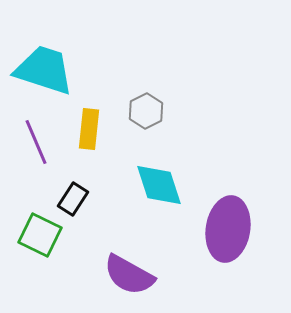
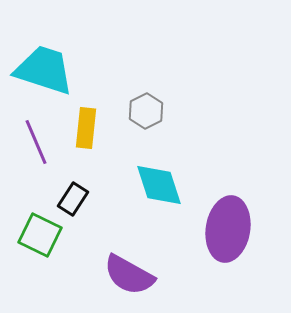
yellow rectangle: moved 3 px left, 1 px up
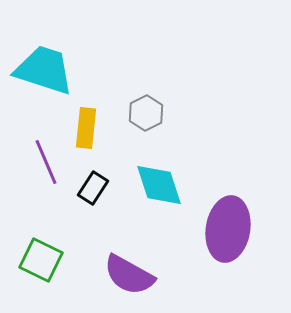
gray hexagon: moved 2 px down
purple line: moved 10 px right, 20 px down
black rectangle: moved 20 px right, 11 px up
green square: moved 1 px right, 25 px down
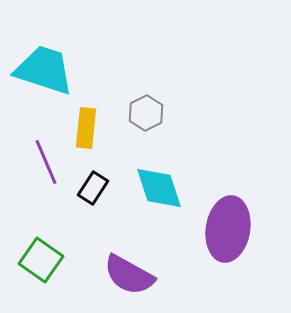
cyan diamond: moved 3 px down
green square: rotated 9 degrees clockwise
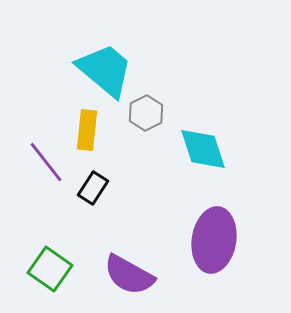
cyan trapezoid: moved 61 px right; rotated 22 degrees clockwise
yellow rectangle: moved 1 px right, 2 px down
purple line: rotated 15 degrees counterclockwise
cyan diamond: moved 44 px right, 39 px up
purple ellipse: moved 14 px left, 11 px down
green square: moved 9 px right, 9 px down
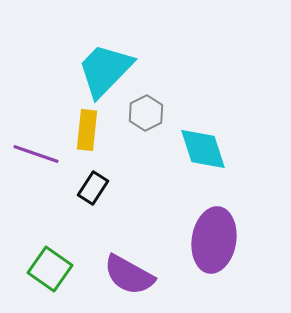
cyan trapezoid: rotated 86 degrees counterclockwise
purple line: moved 10 px left, 8 px up; rotated 33 degrees counterclockwise
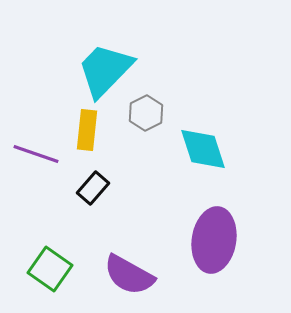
black rectangle: rotated 8 degrees clockwise
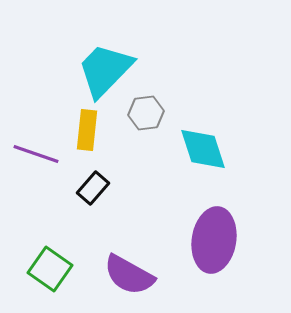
gray hexagon: rotated 20 degrees clockwise
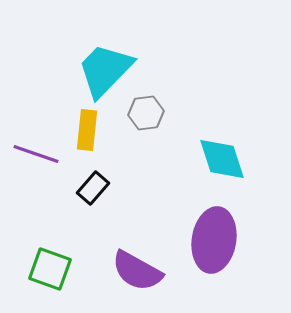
cyan diamond: moved 19 px right, 10 px down
green square: rotated 15 degrees counterclockwise
purple semicircle: moved 8 px right, 4 px up
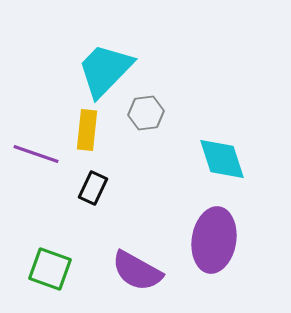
black rectangle: rotated 16 degrees counterclockwise
